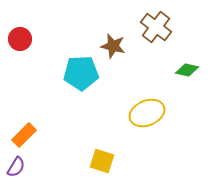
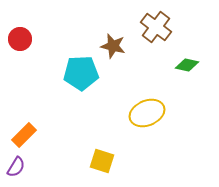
green diamond: moved 5 px up
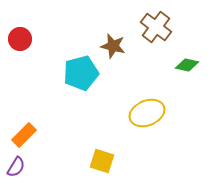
cyan pentagon: rotated 12 degrees counterclockwise
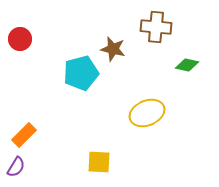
brown cross: rotated 32 degrees counterclockwise
brown star: moved 3 px down
yellow square: moved 3 px left, 1 px down; rotated 15 degrees counterclockwise
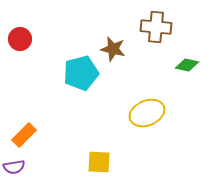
purple semicircle: moved 2 px left; rotated 50 degrees clockwise
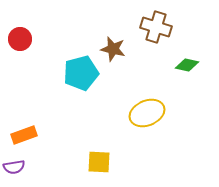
brown cross: rotated 12 degrees clockwise
orange rectangle: rotated 25 degrees clockwise
